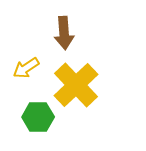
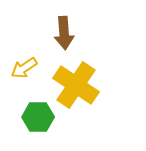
yellow arrow: moved 2 px left
yellow cross: rotated 12 degrees counterclockwise
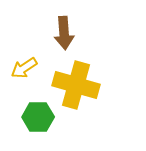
yellow cross: rotated 18 degrees counterclockwise
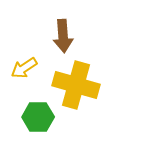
brown arrow: moved 1 px left, 3 px down
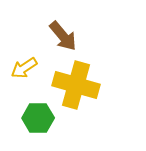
brown arrow: rotated 36 degrees counterclockwise
green hexagon: moved 1 px down
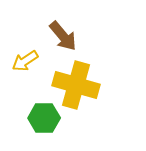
yellow arrow: moved 1 px right, 7 px up
green hexagon: moved 6 px right
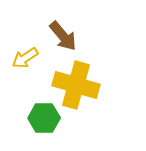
yellow arrow: moved 3 px up
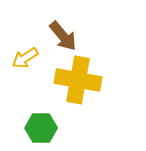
yellow cross: moved 2 px right, 5 px up; rotated 6 degrees counterclockwise
green hexagon: moved 3 px left, 10 px down
